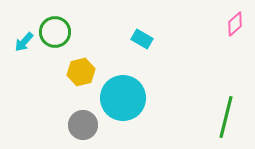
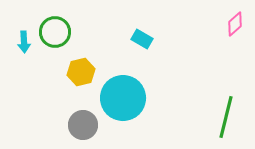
cyan arrow: rotated 45 degrees counterclockwise
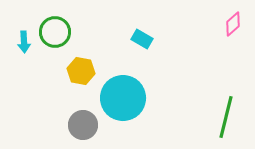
pink diamond: moved 2 px left
yellow hexagon: moved 1 px up; rotated 24 degrees clockwise
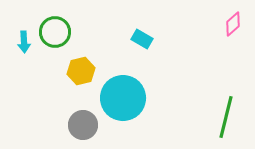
yellow hexagon: rotated 24 degrees counterclockwise
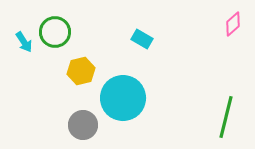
cyan arrow: rotated 30 degrees counterclockwise
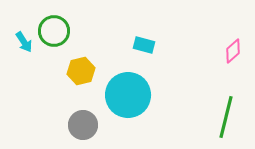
pink diamond: moved 27 px down
green circle: moved 1 px left, 1 px up
cyan rectangle: moved 2 px right, 6 px down; rotated 15 degrees counterclockwise
cyan circle: moved 5 px right, 3 px up
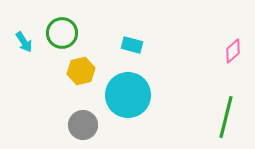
green circle: moved 8 px right, 2 px down
cyan rectangle: moved 12 px left
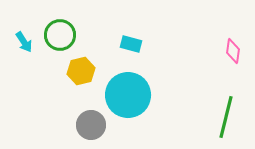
green circle: moved 2 px left, 2 px down
cyan rectangle: moved 1 px left, 1 px up
pink diamond: rotated 40 degrees counterclockwise
gray circle: moved 8 px right
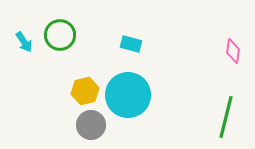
yellow hexagon: moved 4 px right, 20 px down
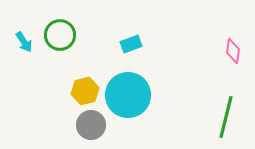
cyan rectangle: rotated 35 degrees counterclockwise
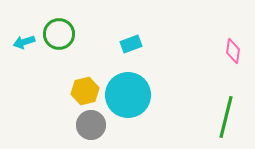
green circle: moved 1 px left, 1 px up
cyan arrow: rotated 105 degrees clockwise
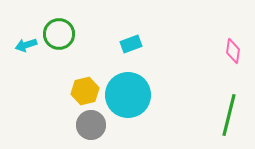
cyan arrow: moved 2 px right, 3 px down
green line: moved 3 px right, 2 px up
